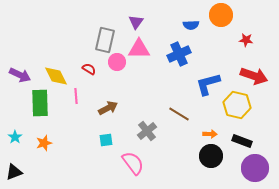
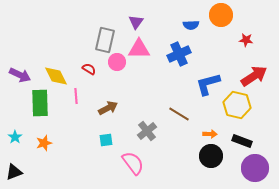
red arrow: rotated 52 degrees counterclockwise
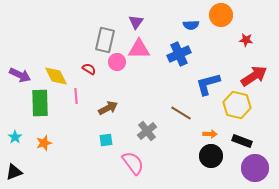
brown line: moved 2 px right, 1 px up
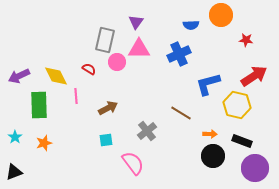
purple arrow: moved 1 px left, 1 px down; rotated 130 degrees clockwise
green rectangle: moved 1 px left, 2 px down
black circle: moved 2 px right
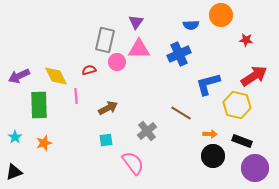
red semicircle: moved 1 px down; rotated 48 degrees counterclockwise
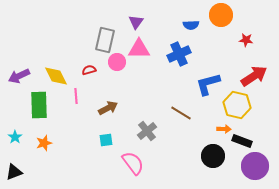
orange arrow: moved 14 px right, 5 px up
purple circle: moved 2 px up
